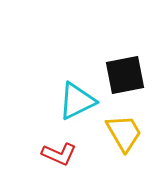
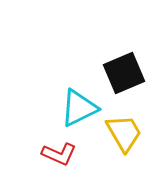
black square: moved 1 px left, 2 px up; rotated 12 degrees counterclockwise
cyan triangle: moved 2 px right, 7 px down
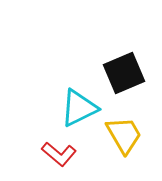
yellow trapezoid: moved 2 px down
red L-shape: rotated 16 degrees clockwise
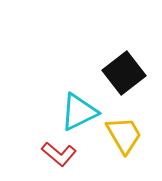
black square: rotated 15 degrees counterclockwise
cyan triangle: moved 4 px down
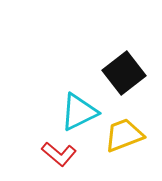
yellow trapezoid: rotated 81 degrees counterclockwise
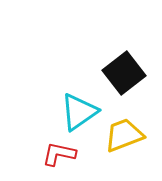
cyan triangle: rotated 9 degrees counterclockwise
red L-shape: rotated 152 degrees clockwise
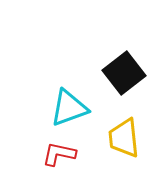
cyan triangle: moved 10 px left, 4 px up; rotated 15 degrees clockwise
yellow trapezoid: moved 3 px down; rotated 75 degrees counterclockwise
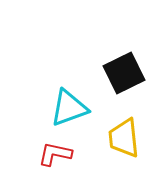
black square: rotated 12 degrees clockwise
red L-shape: moved 4 px left
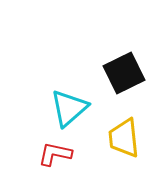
cyan triangle: rotated 21 degrees counterclockwise
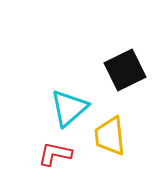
black square: moved 1 px right, 3 px up
yellow trapezoid: moved 14 px left, 2 px up
